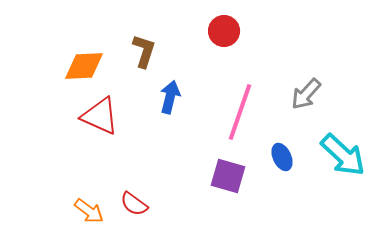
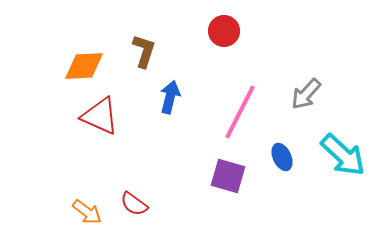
pink line: rotated 8 degrees clockwise
orange arrow: moved 2 px left, 1 px down
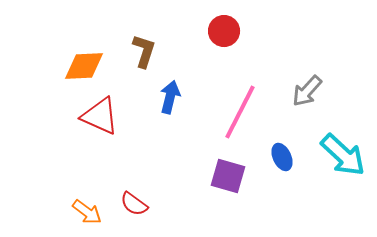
gray arrow: moved 1 px right, 3 px up
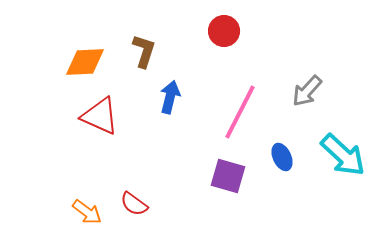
orange diamond: moved 1 px right, 4 px up
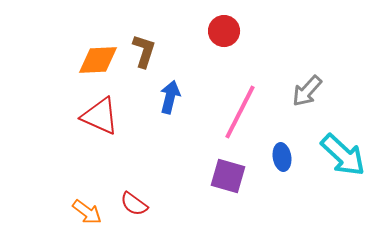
orange diamond: moved 13 px right, 2 px up
blue ellipse: rotated 16 degrees clockwise
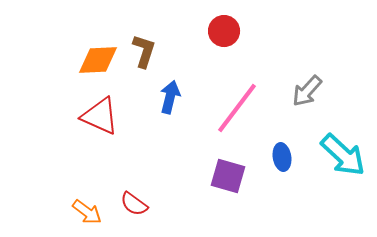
pink line: moved 3 px left, 4 px up; rotated 10 degrees clockwise
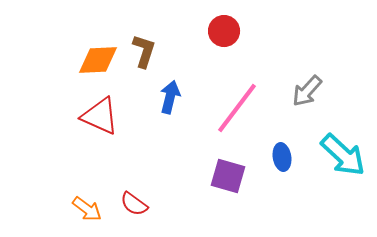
orange arrow: moved 3 px up
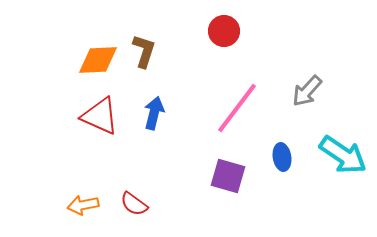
blue arrow: moved 16 px left, 16 px down
cyan arrow: rotated 9 degrees counterclockwise
orange arrow: moved 4 px left, 4 px up; rotated 132 degrees clockwise
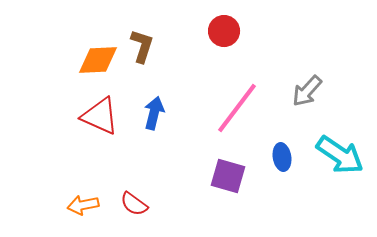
brown L-shape: moved 2 px left, 5 px up
cyan arrow: moved 3 px left
